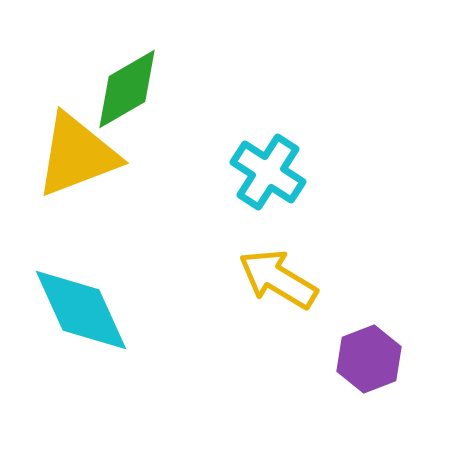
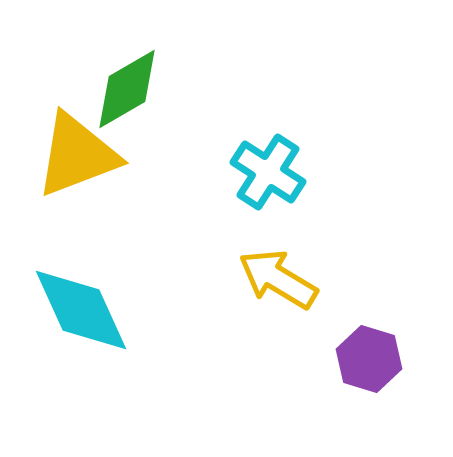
purple hexagon: rotated 22 degrees counterclockwise
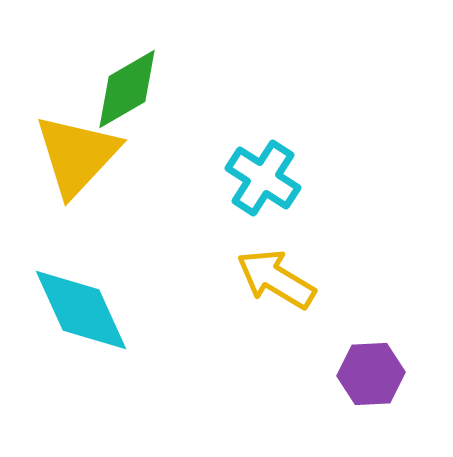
yellow triangle: rotated 26 degrees counterclockwise
cyan cross: moved 5 px left, 6 px down
yellow arrow: moved 2 px left
purple hexagon: moved 2 px right, 15 px down; rotated 20 degrees counterclockwise
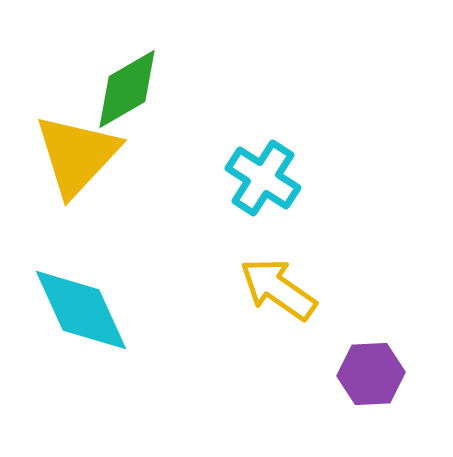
yellow arrow: moved 2 px right, 10 px down; rotated 4 degrees clockwise
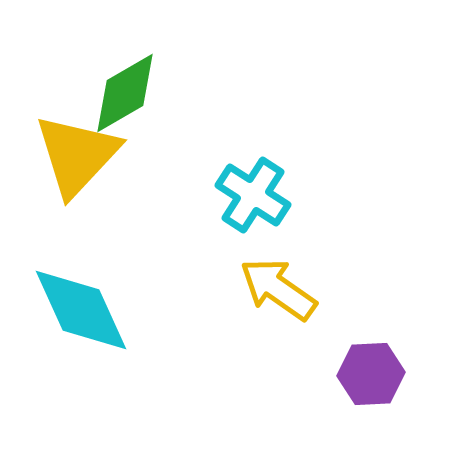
green diamond: moved 2 px left, 4 px down
cyan cross: moved 10 px left, 17 px down
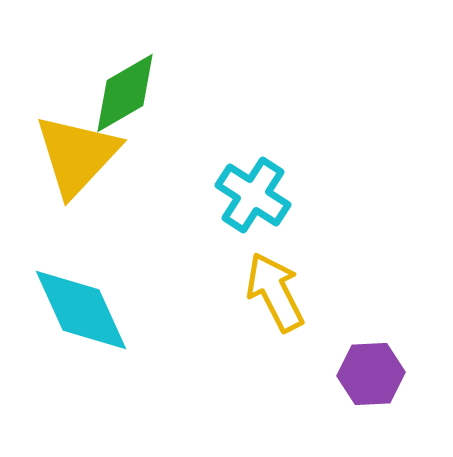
yellow arrow: moved 3 px left, 3 px down; rotated 28 degrees clockwise
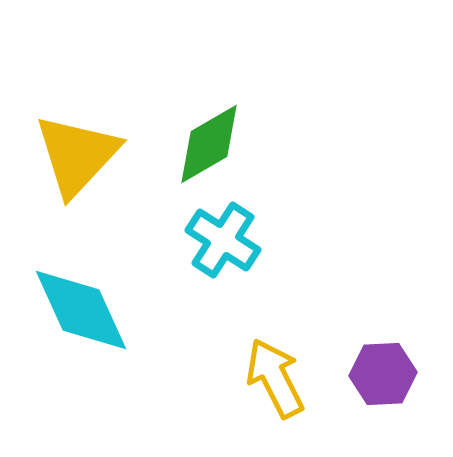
green diamond: moved 84 px right, 51 px down
cyan cross: moved 30 px left, 45 px down
yellow arrow: moved 86 px down
purple hexagon: moved 12 px right
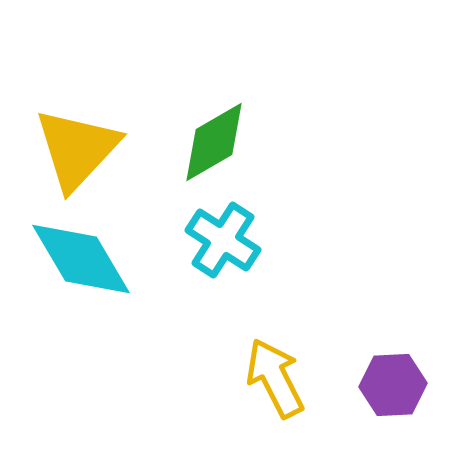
green diamond: moved 5 px right, 2 px up
yellow triangle: moved 6 px up
cyan diamond: moved 51 px up; rotated 6 degrees counterclockwise
purple hexagon: moved 10 px right, 11 px down
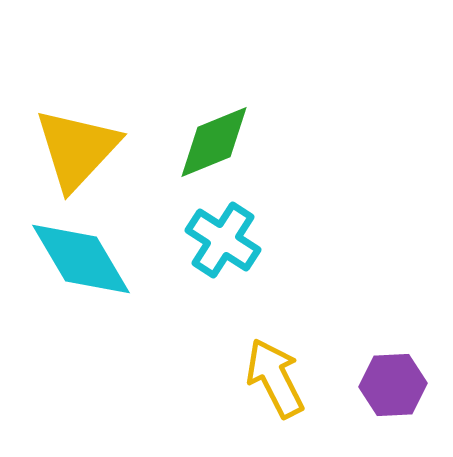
green diamond: rotated 8 degrees clockwise
